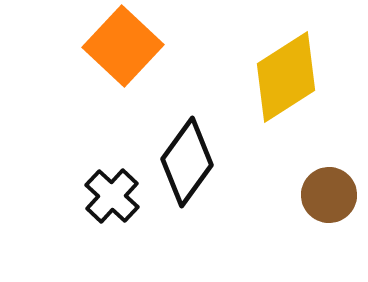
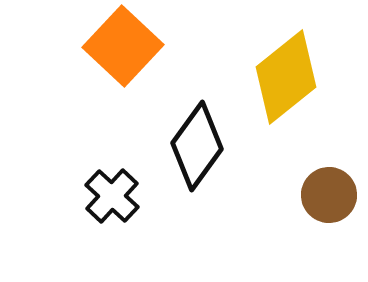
yellow diamond: rotated 6 degrees counterclockwise
black diamond: moved 10 px right, 16 px up
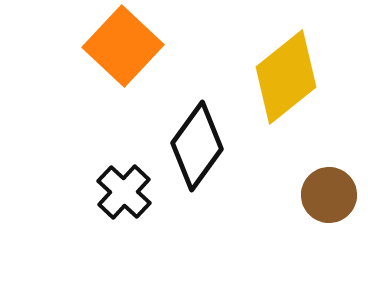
black cross: moved 12 px right, 4 px up
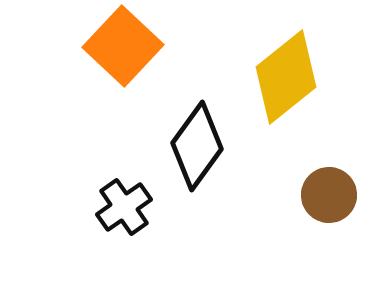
black cross: moved 15 px down; rotated 12 degrees clockwise
